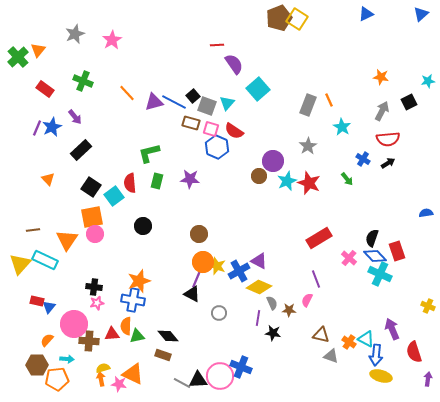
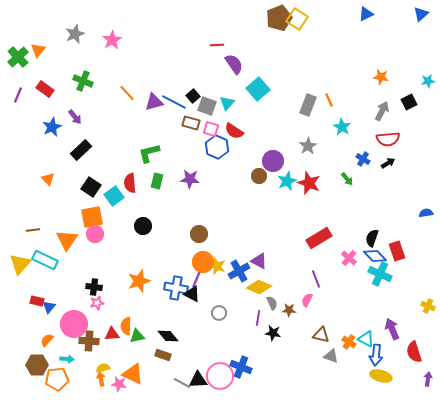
purple line at (37, 128): moved 19 px left, 33 px up
blue cross at (133, 300): moved 43 px right, 12 px up
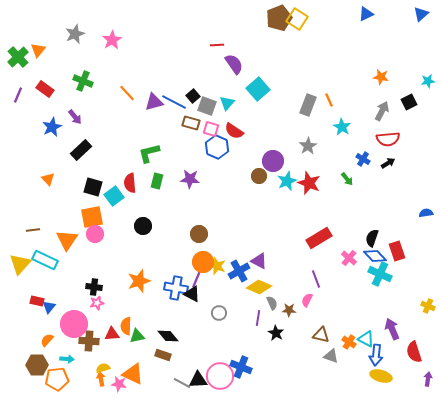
black square at (91, 187): moved 2 px right; rotated 18 degrees counterclockwise
black star at (273, 333): moved 3 px right; rotated 21 degrees clockwise
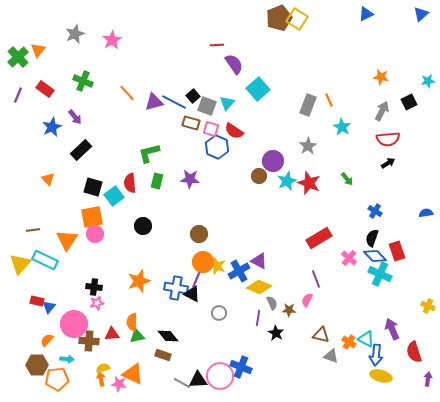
blue cross at (363, 159): moved 12 px right, 52 px down
orange semicircle at (126, 326): moved 6 px right, 4 px up
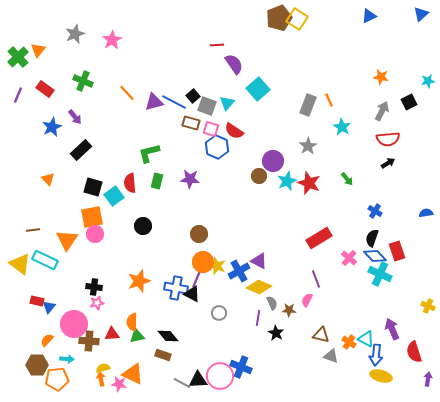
blue triangle at (366, 14): moved 3 px right, 2 px down
yellow triangle at (20, 264): rotated 35 degrees counterclockwise
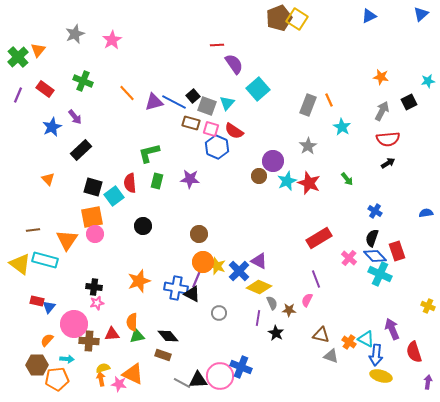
cyan rectangle at (45, 260): rotated 10 degrees counterclockwise
blue cross at (239, 271): rotated 15 degrees counterclockwise
purple arrow at (428, 379): moved 3 px down
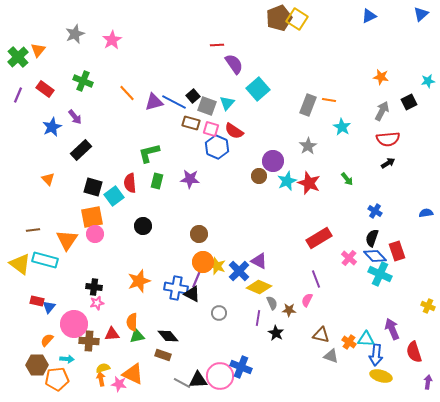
orange line at (329, 100): rotated 56 degrees counterclockwise
cyan triangle at (366, 339): rotated 24 degrees counterclockwise
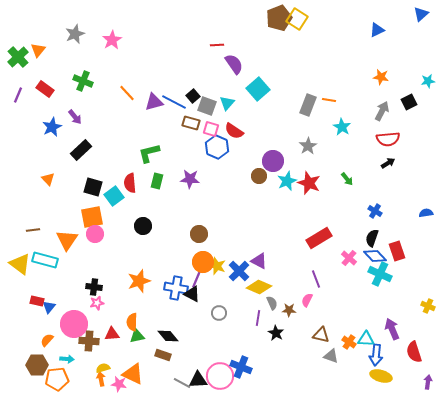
blue triangle at (369, 16): moved 8 px right, 14 px down
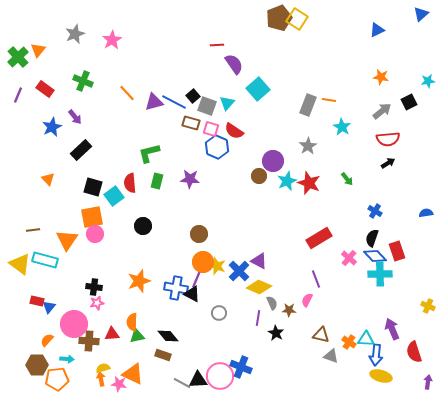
gray arrow at (382, 111): rotated 24 degrees clockwise
cyan cross at (380, 274): rotated 25 degrees counterclockwise
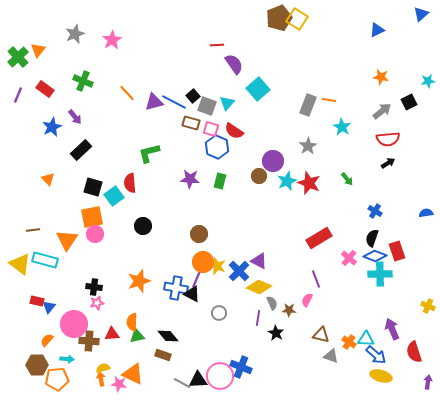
green rectangle at (157, 181): moved 63 px right
blue diamond at (375, 256): rotated 25 degrees counterclockwise
blue arrow at (376, 355): rotated 55 degrees counterclockwise
